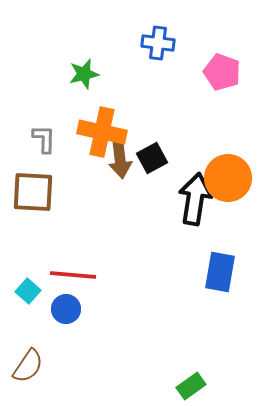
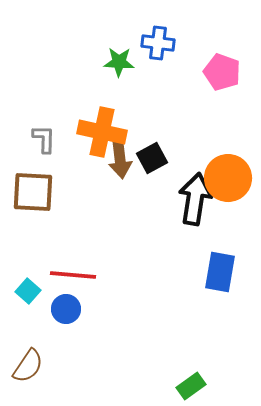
green star: moved 35 px right, 12 px up; rotated 16 degrees clockwise
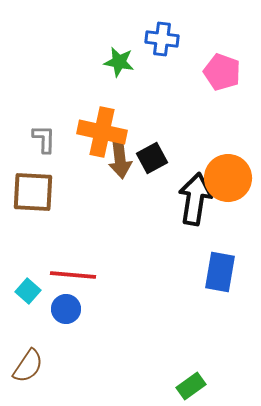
blue cross: moved 4 px right, 4 px up
green star: rotated 8 degrees clockwise
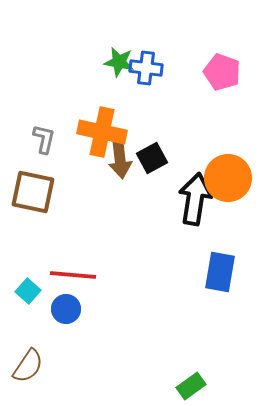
blue cross: moved 16 px left, 29 px down
gray L-shape: rotated 12 degrees clockwise
brown square: rotated 9 degrees clockwise
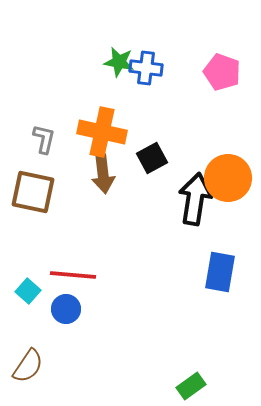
brown arrow: moved 17 px left, 15 px down
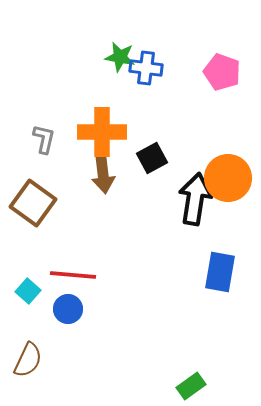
green star: moved 1 px right, 5 px up
orange cross: rotated 12 degrees counterclockwise
brown square: moved 11 px down; rotated 24 degrees clockwise
blue circle: moved 2 px right
brown semicircle: moved 6 px up; rotated 9 degrees counterclockwise
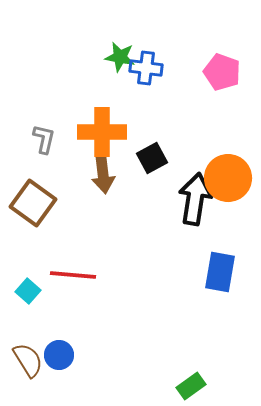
blue circle: moved 9 px left, 46 px down
brown semicircle: rotated 57 degrees counterclockwise
